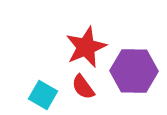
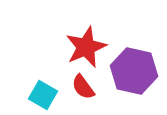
purple hexagon: rotated 12 degrees clockwise
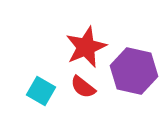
red semicircle: rotated 16 degrees counterclockwise
cyan square: moved 2 px left, 4 px up
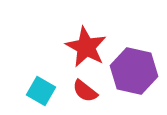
red star: rotated 21 degrees counterclockwise
red semicircle: moved 2 px right, 4 px down
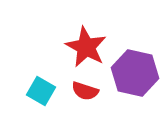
purple hexagon: moved 1 px right, 2 px down
red semicircle: rotated 20 degrees counterclockwise
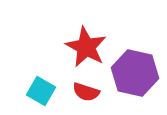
red semicircle: moved 1 px right, 1 px down
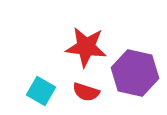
red star: rotated 21 degrees counterclockwise
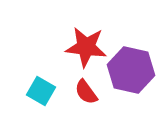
purple hexagon: moved 4 px left, 3 px up
red semicircle: rotated 36 degrees clockwise
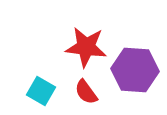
purple hexagon: moved 4 px right; rotated 9 degrees counterclockwise
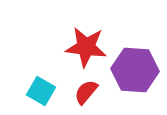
red semicircle: rotated 76 degrees clockwise
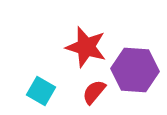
red star: rotated 9 degrees clockwise
red semicircle: moved 8 px right
